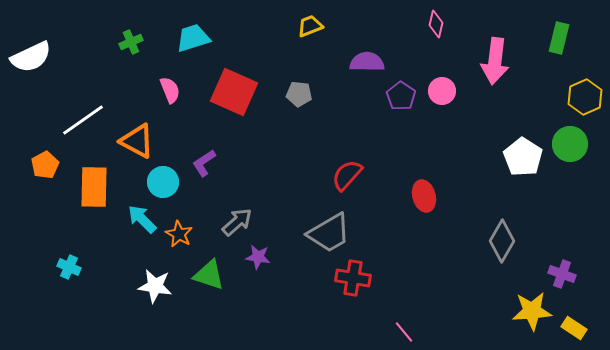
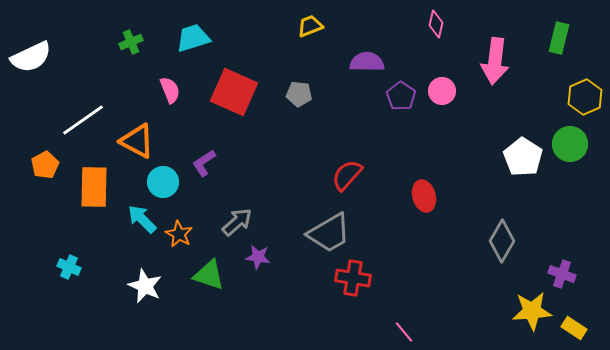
white star: moved 10 px left; rotated 16 degrees clockwise
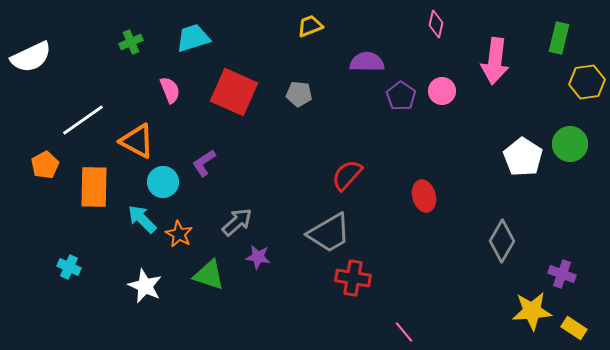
yellow hexagon: moved 2 px right, 15 px up; rotated 16 degrees clockwise
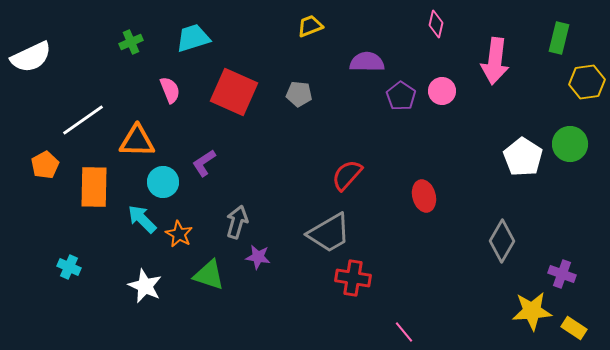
orange triangle: rotated 27 degrees counterclockwise
gray arrow: rotated 32 degrees counterclockwise
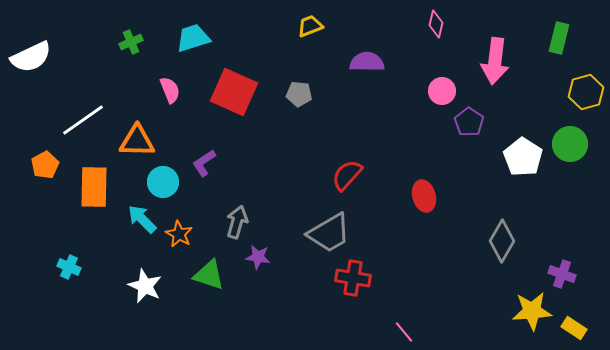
yellow hexagon: moved 1 px left, 10 px down; rotated 8 degrees counterclockwise
purple pentagon: moved 68 px right, 26 px down
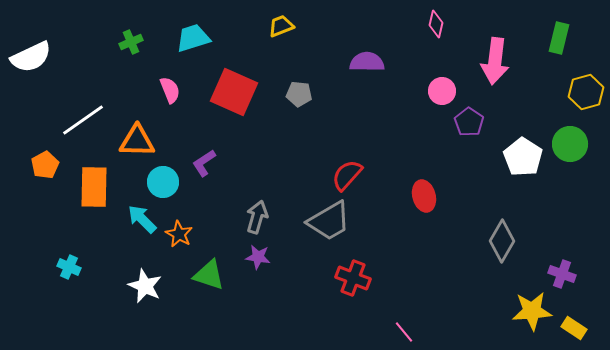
yellow trapezoid: moved 29 px left
gray arrow: moved 20 px right, 5 px up
gray trapezoid: moved 12 px up
red cross: rotated 12 degrees clockwise
